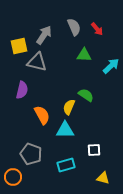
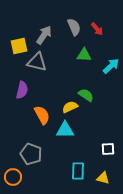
yellow semicircle: moved 1 px right; rotated 42 degrees clockwise
white square: moved 14 px right, 1 px up
cyan rectangle: moved 12 px right, 6 px down; rotated 72 degrees counterclockwise
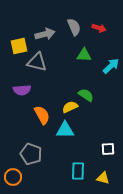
red arrow: moved 2 px right, 1 px up; rotated 32 degrees counterclockwise
gray arrow: moved 1 px right, 1 px up; rotated 42 degrees clockwise
purple semicircle: rotated 72 degrees clockwise
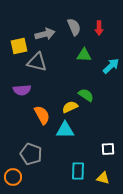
red arrow: rotated 72 degrees clockwise
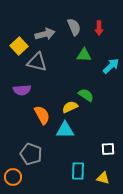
yellow square: rotated 30 degrees counterclockwise
